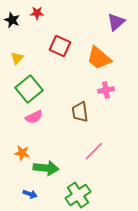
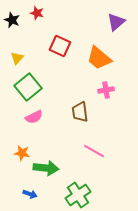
red star: rotated 16 degrees clockwise
green square: moved 1 px left, 2 px up
pink line: rotated 75 degrees clockwise
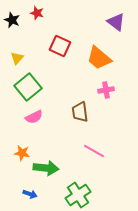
purple triangle: rotated 42 degrees counterclockwise
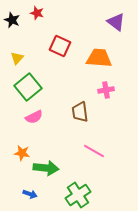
orange trapezoid: rotated 144 degrees clockwise
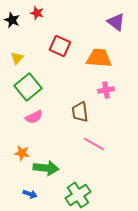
pink line: moved 7 px up
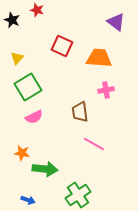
red star: moved 3 px up
red square: moved 2 px right
green square: rotated 8 degrees clockwise
green arrow: moved 1 px left, 1 px down
blue arrow: moved 2 px left, 6 px down
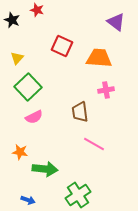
green square: rotated 12 degrees counterclockwise
orange star: moved 2 px left, 1 px up
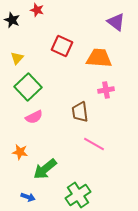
green arrow: rotated 135 degrees clockwise
blue arrow: moved 3 px up
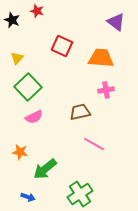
red star: moved 1 px down
orange trapezoid: moved 2 px right
brown trapezoid: rotated 85 degrees clockwise
green cross: moved 2 px right, 1 px up
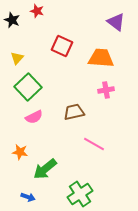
brown trapezoid: moved 6 px left
